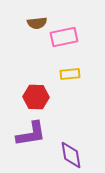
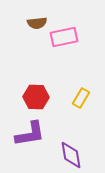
yellow rectangle: moved 11 px right, 24 px down; rotated 54 degrees counterclockwise
purple L-shape: moved 1 px left
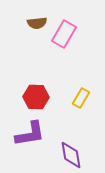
pink rectangle: moved 3 px up; rotated 48 degrees counterclockwise
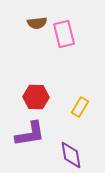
pink rectangle: rotated 44 degrees counterclockwise
yellow rectangle: moved 1 px left, 9 px down
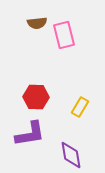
pink rectangle: moved 1 px down
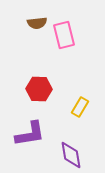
red hexagon: moved 3 px right, 8 px up
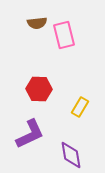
purple L-shape: rotated 16 degrees counterclockwise
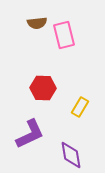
red hexagon: moved 4 px right, 1 px up
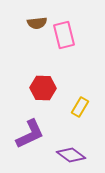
purple diamond: rotated 44 degrees counterclockwise
